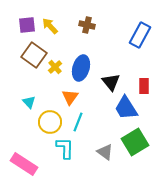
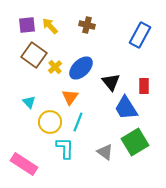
blue ellipse: rotated 30 degrees clockwise
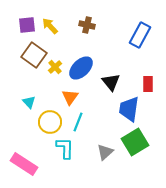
red rectangle: moved 4 px right, 2 px up
blue trapezoid: moved 3 px right, 1 px down; rotated 40 degrees clockwise
gray triangle: rotated 42 degrees clockwise
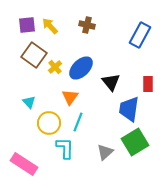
yellow circle: moved 1 px left, 1 px down
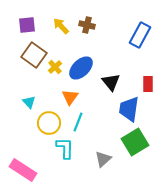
yellow arrow: moved 11 px right
gray triangle: moved 2 px left, 7 px down
pink rectangle: moved 1 px left, 6 px down
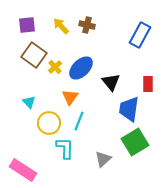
cyan line: moved 1 px right, 1 px up
